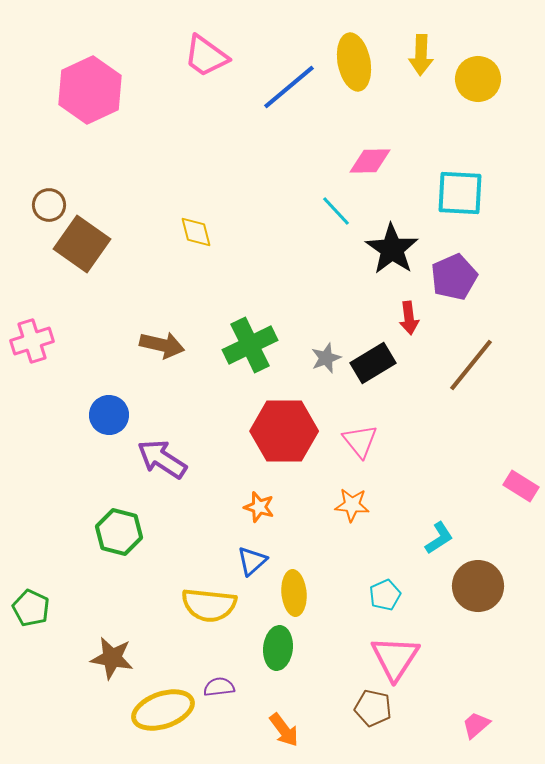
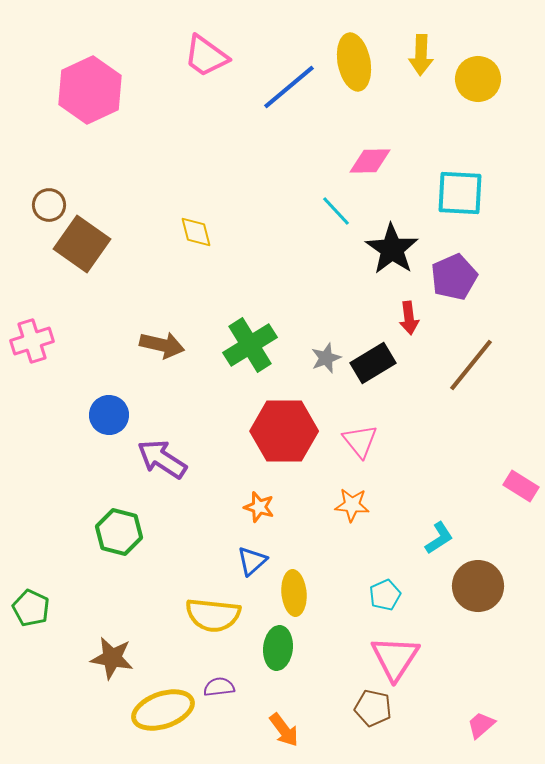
green cross at (250, 345): rotated 6 degrees counterclockwise
yellow semicircle at (209, 605): moved 4 px right, 10 px down
pink trapezoid at (476, 725): moved 5 px right
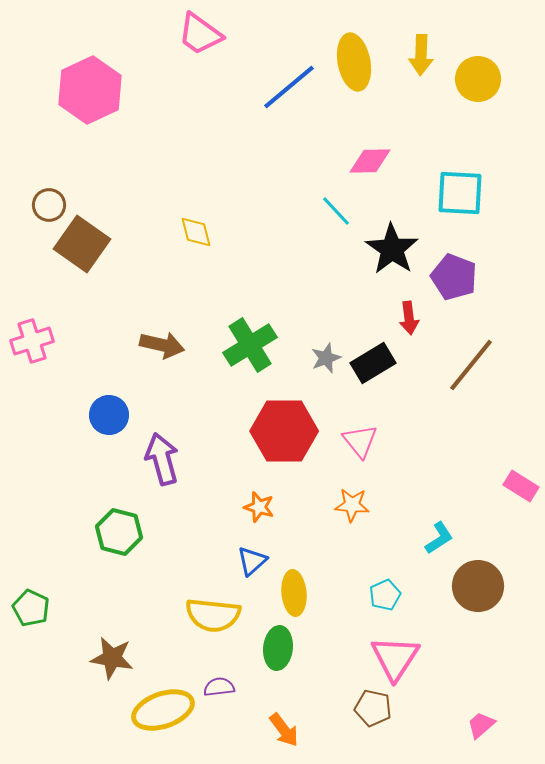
pink trapezoid at (206, 56): moved 6 px left, 22 px up
purple pentagon at (454, 277): rotated 27 degrees counterclockwise
purple arrow at (162, 459): rotated 42 degrees clockwise
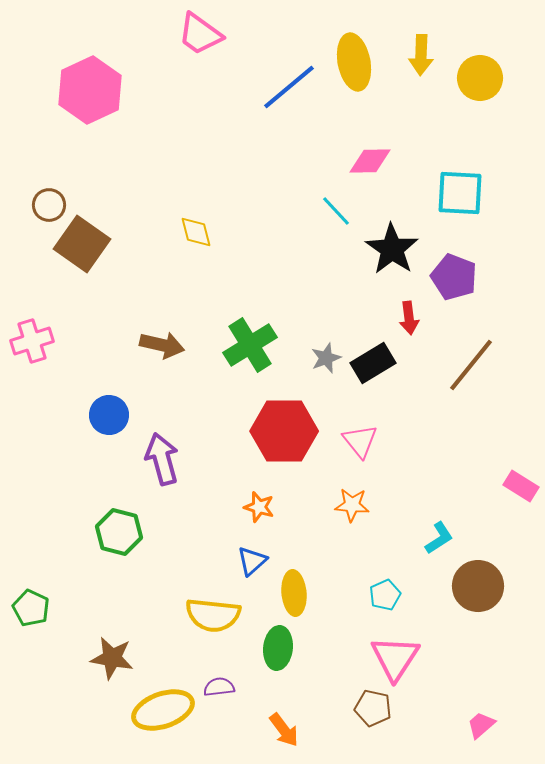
yellow circle at (478, 79): moved 2 px right, 1 px up
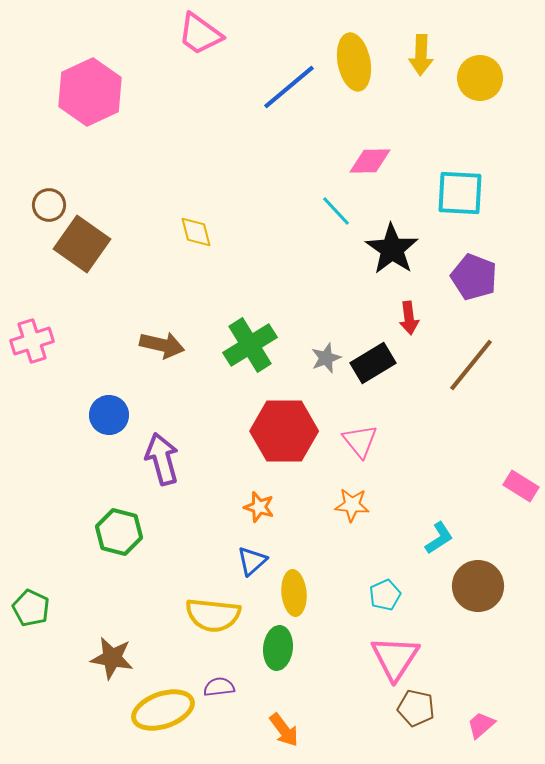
pink hexagon at (90, 90): moved 2 px down
purple pentagon at (454, 277): moved 20 px right
brown pentagon at (373, 708): moved 43 px right
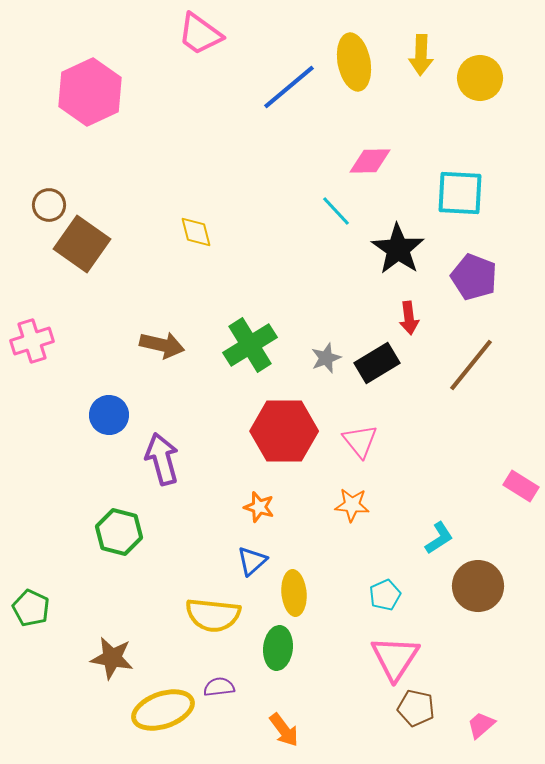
black star at (392, 249): moved 6 px right
black rectangle at (373, 363): moved 4 px right
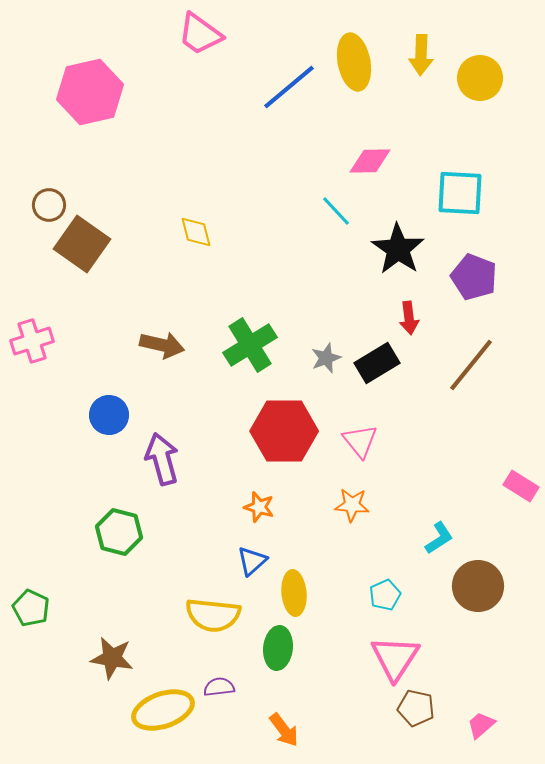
pink hexagon at (90, 92): rotated 12 degrees clockwise
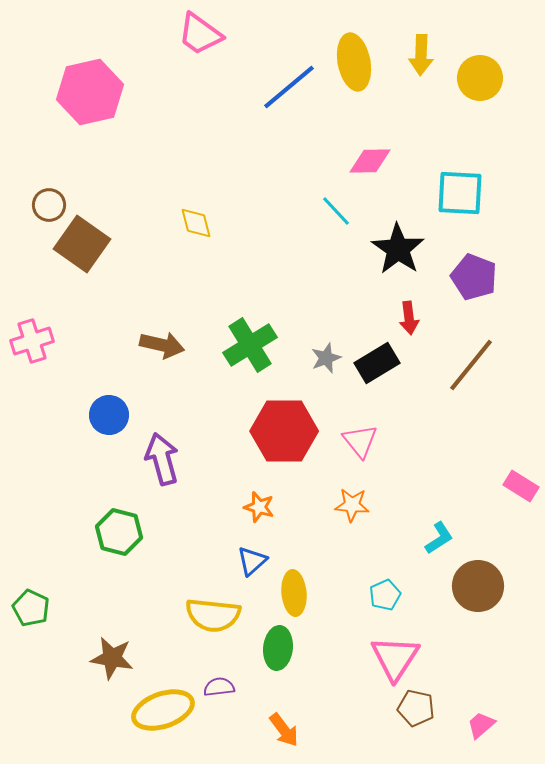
yellow diamond at (196, 232): moved 9 px up
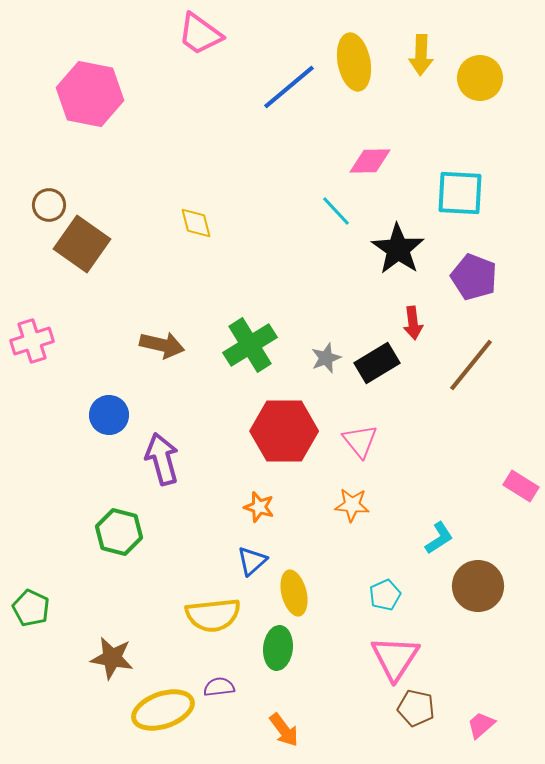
pink hexagon at (90, 92): moved 2 px down; rotated 24 degrees clockwise
red arrow at (409, 318): moved 4 px right, 5 px down
yellow ellipse at (294, 593): rotated 9 degrees counterclockwise
yellow semicircle at (213, 615): rotated 12 degrees counterclockwise
